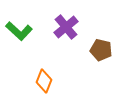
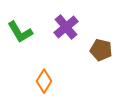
green L-shape: moved 1 px right, 1 px down; rotated 16 degrees clockwise
orange diamond: rotated 10 degrees clockwise
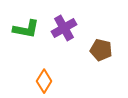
purple cross: moved 2 px left, 1 px down; rotated 10 degrees clockwise
green L-shape: moved 6 px right, 3 px up; rotated 48 degrees counterclockwise
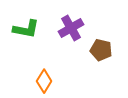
purple cross: moved 7 px right
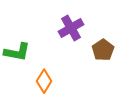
green L-shape: moved 9 px left, 23 px down
brown pentagon: moved 2 px right; rotated 25 degrees clockwise
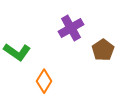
green L-shape: rotated 24 degrees clockwise
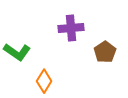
purple cross: rotated 25 degrees clockwise
brown pentagon: moved 2 px right, 2 px down
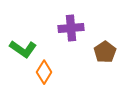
green L-shape: moved 6 px right, 3 px up
orange diamond: moved 9 px up
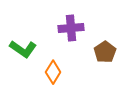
orange diamond: moved 9 px right
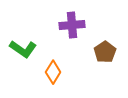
purple cross: moved 1 px right, 3 px up
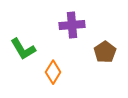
green L-shape: rotated 24 degrees clockwise
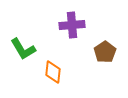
orange diamond: rotated 25 degrees counterclockwise
